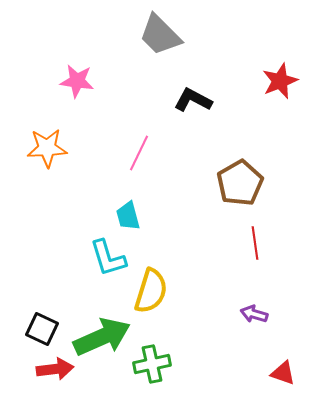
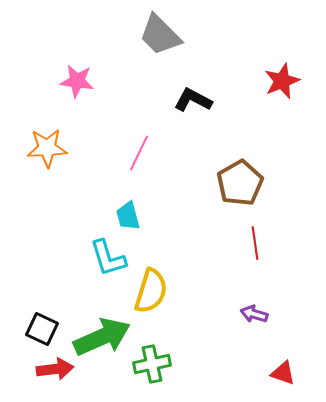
red star: moved 2 px right
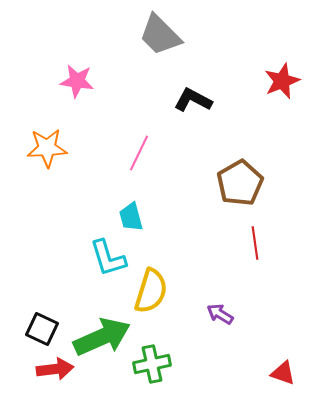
cyan trapezoid: moved 3 px right, 1 px down
purple arrow: moved 34 px left; rotated 16 degrees clockwise
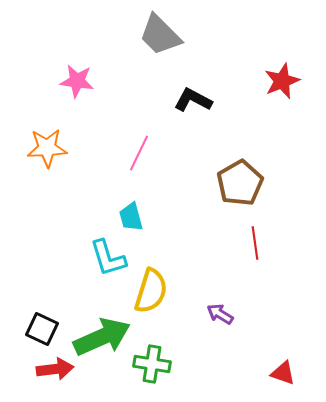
green cross: rotated 21 degrees clockwise
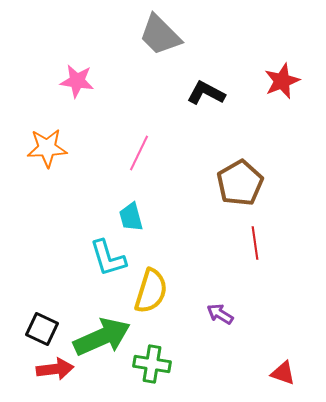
black L-shape: moved 13 px right, 7 px up
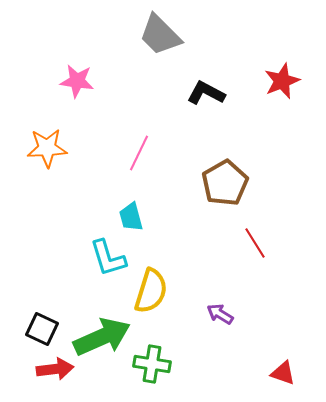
brown pentagon: moved 15 px left
red line: rotated 24 degrees counterclockwise
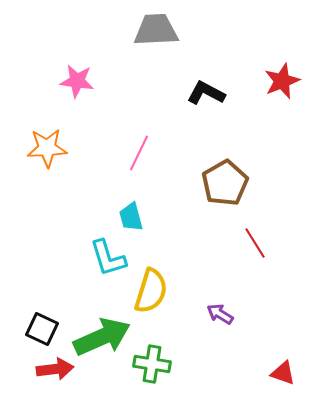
gray trapezoid: moved 4 px left, 5 px up; rotated 132 degrees clockwise
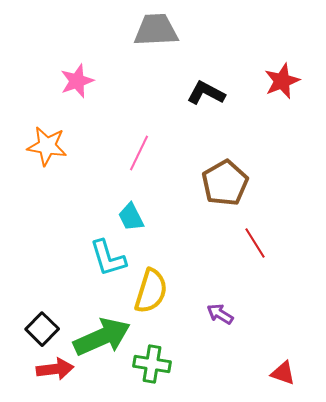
pink star: rotated 28 degrees counterclockwise
orange star: moved 2 px up; rotated 12 degrees clockwise
cyan trapezoid: rotated 12 degrees counterclockwise
black square: rotated 20 degrees clockwise
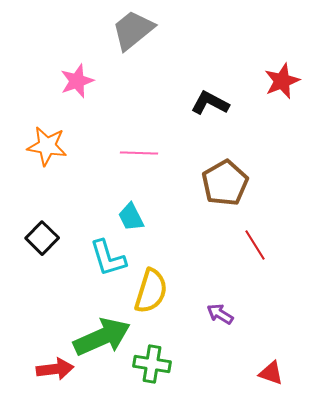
gray trapezoid: moved 23 px left; rotated 36 degrees counterclockwise
black L-shape: moved 4 px right, 10 px down
pink line: rotated 66 degrees clockwise
red line: moved 2 px down
black square: moved 91 px up
red triangle: moved 12 px left
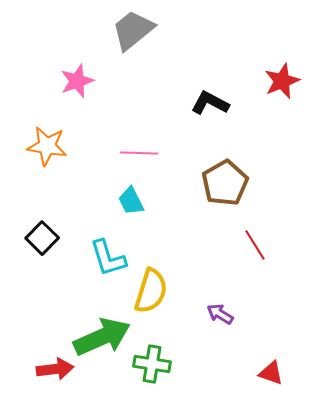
cyan trapezoid: moved 16 px up
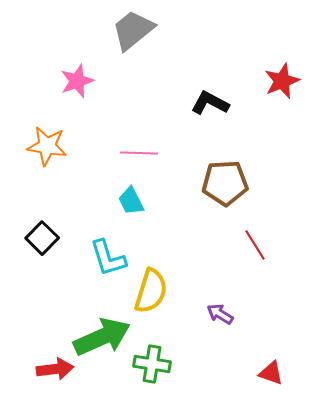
brown pentagon: rotated 27 degrees clockwise
